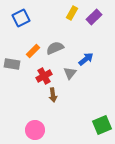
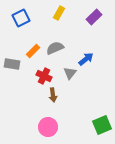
yellow rectangle: moved 13 px left
red cross: rotated 35 degrees counterclockwise
pink circle: moved 13 px right, 3 px up
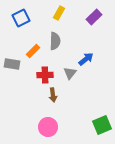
gray semicircle: moved 7 px up; rotated 114 degrees clockwise
red cross: moved 1 px right, 1 px up; rotated 28 degrees counterclockwise
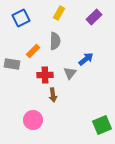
pink circle: moved 15 px left, 7 px up
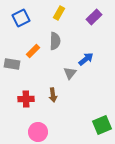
red cross: moved 19 px left, 24 px down
pink circle: moved 5 px right, 12 px down
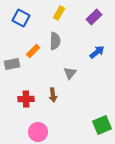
blue square: rotated 36 degrees counterclockwise
blue arrow: moved 11 px right, 7 px up
gray rectangle: rotated 21 degrees counterclockwise
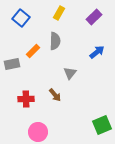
blue square: rotated 12 degrees clockwise
brown arrow: moved 2 px right; rotated 32 degrees counterclockwise
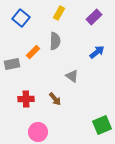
orange rectangle: moved 1 px down
gray triangle: moved 2 px right, 3 px down; rotated 32 degrees counterclockwise
brown arrow: moved 4 px down
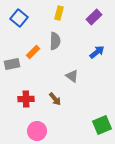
yellow rectangle: rotated 16 degrees counterclockwise
blue square: moved 2 px left
pink circle: moved 1 px left, 1 px up
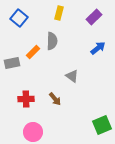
gray semicircle: moved 3 px left
blue arrow: moved 1 px right, 4 px up
gray rectangle: moved 1 px up
pink circle: moved 4 px left, 1 px down
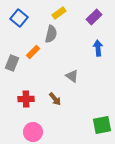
yellow rectangle: rotated 40 degrees clockwise
gray semicircle: moved 1 px left, 7 px up; rotated 12 degrees clockwise
blue arrow: rotated 56 degrees counterclockwise
gray rectangle: rotated 56 degrees counterclockwise
green square: rotated 12 degrees clockwise
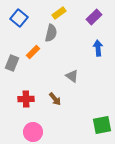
gray semicircle: moved 1 px up
